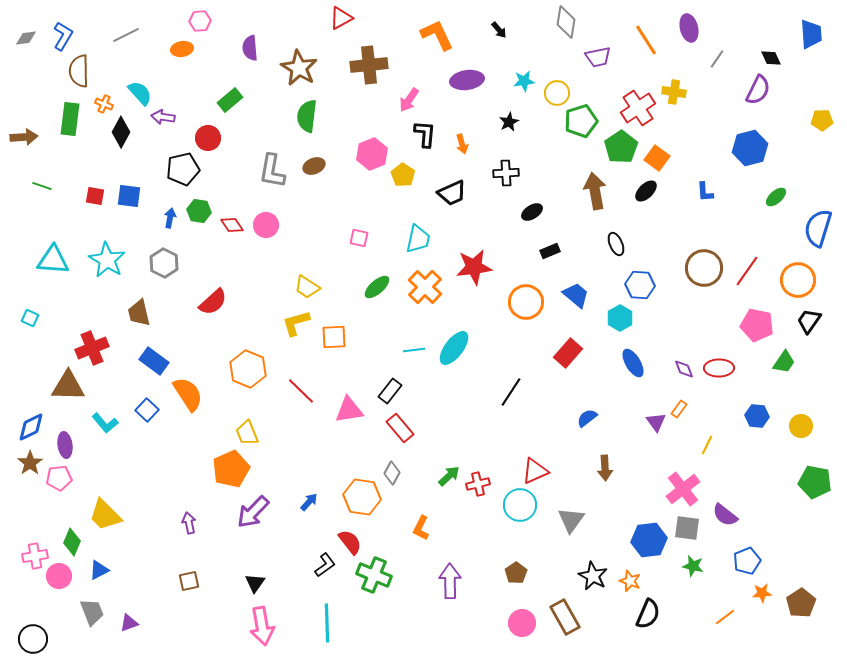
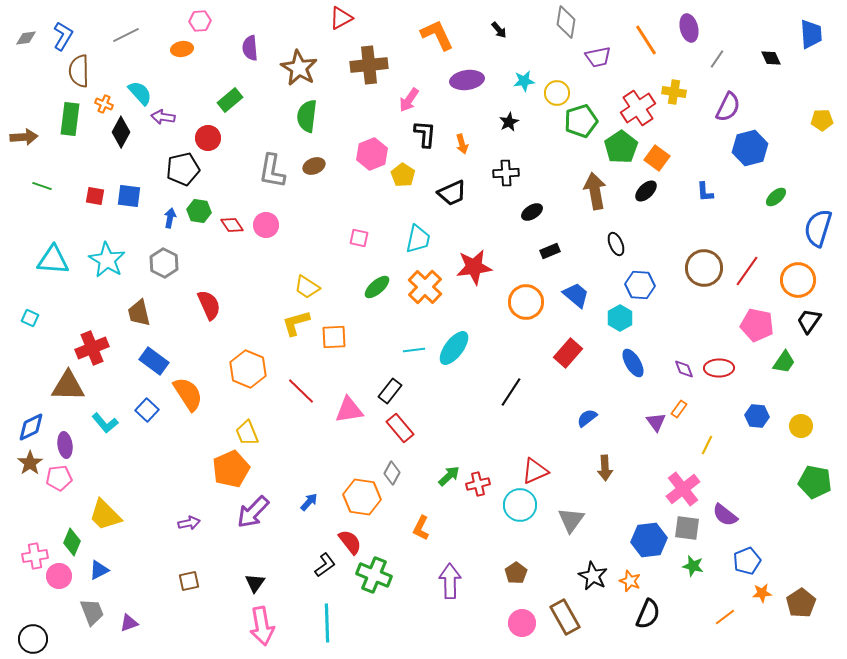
purple semicircle at (758, 90): moved 30 px left, 17 px down
red semicircle at (213, 302): moved 4 px left, 3 px down; rotated 72 degrees counterclockwise
purple arrow at (189, 523): rotated 90 degrees clockwise
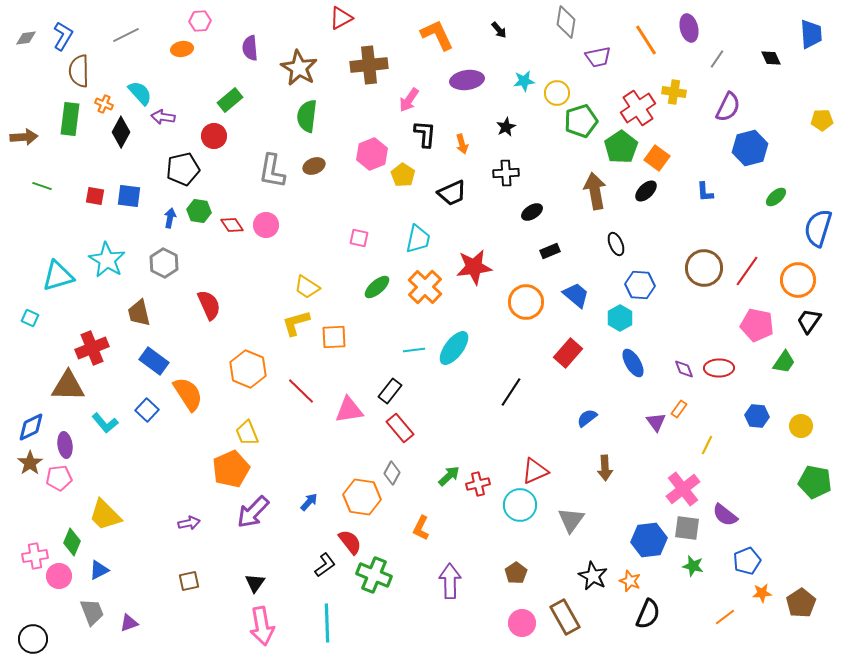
black star at (509, 122): moved 3 px left, 5 px down
red circle at (208, 138): moved 6 px right, 2 px up
cyan triangle at (53, 260): moved 5 px right, 16 px down; rotated 20 degrees counterclockwise
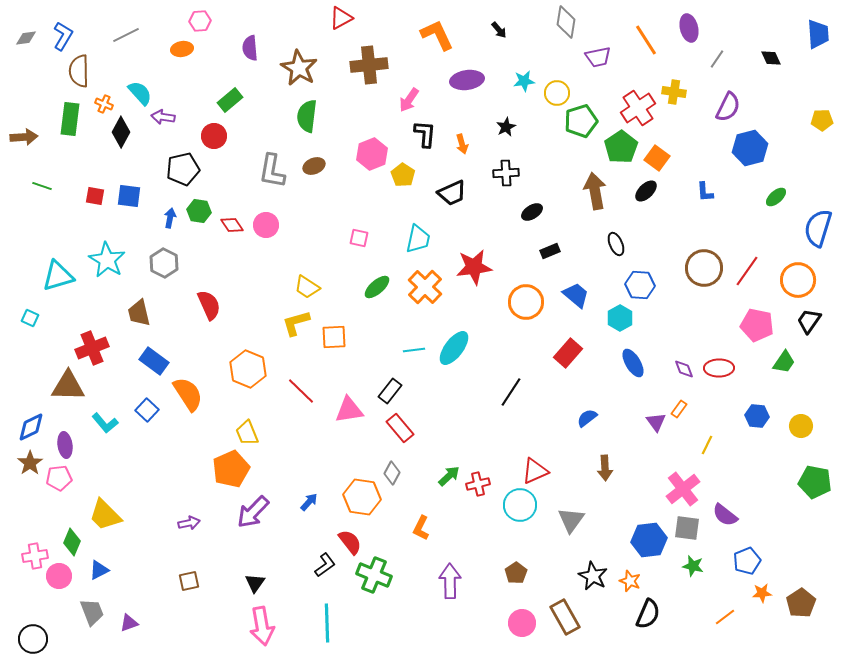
blue trapezoid at (811, 34): moved 7 px right
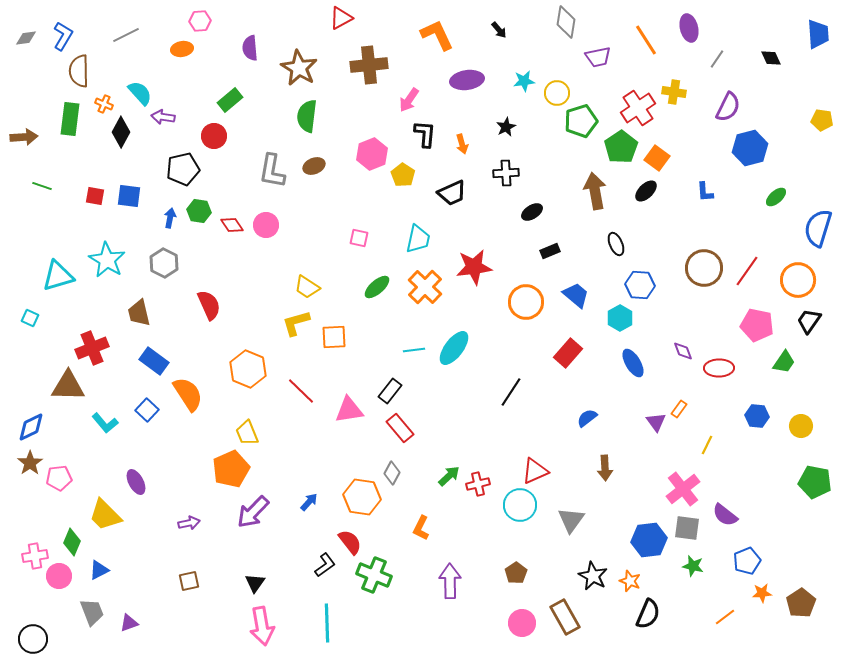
yellow pentagon at (822, 120): rotated 10 degrees clockwise
purple diamond at (684, 369): moved 1 px left, 18 px up
purple ellipse at (65, 445): moved 71 px right, 37 px down; rotated 20 degrees counterclockwise
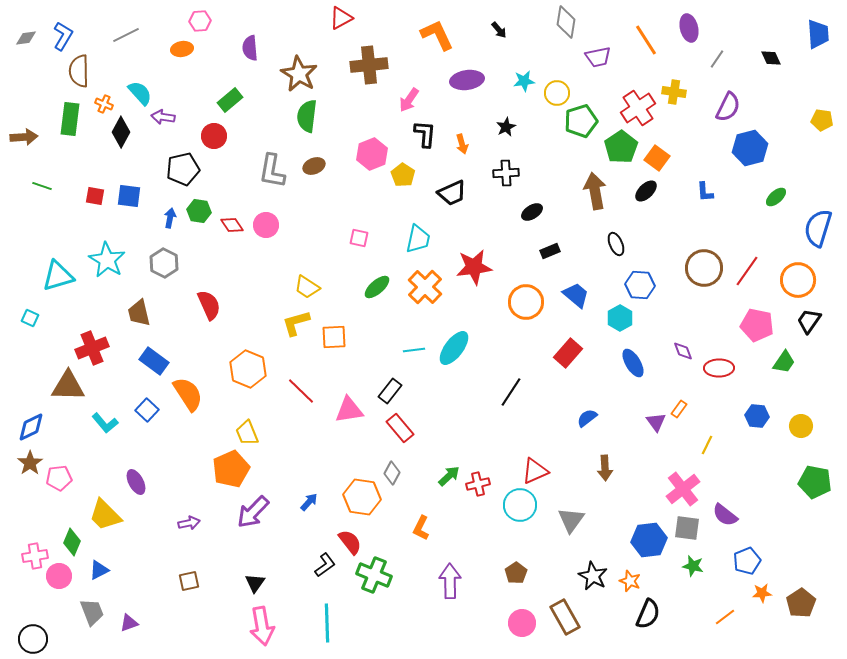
brown star at (299, 68): moved 6 px down
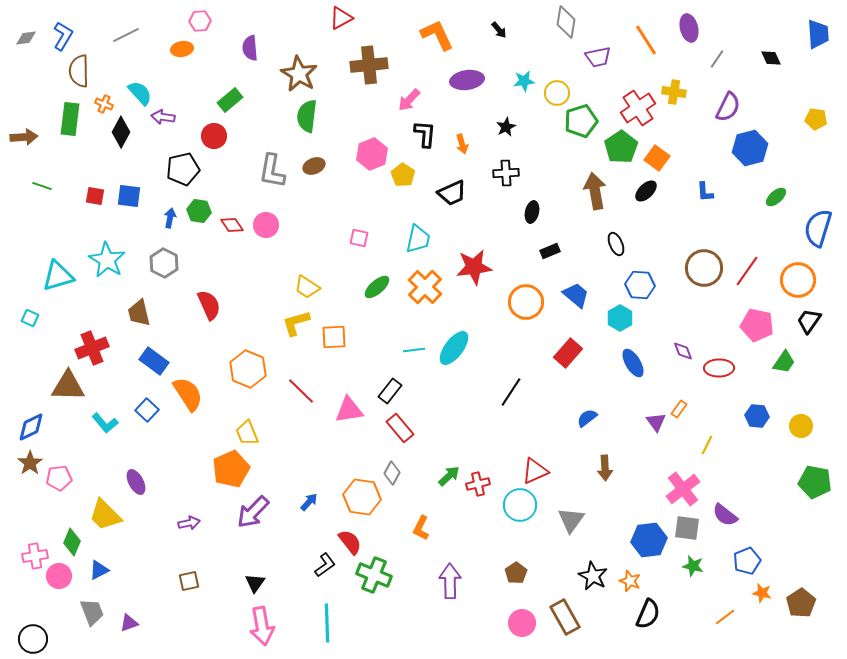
pink arrow at (409, 100): rotated 10 degrees clockwise
yellow pentagon at (822, 120): moved 6 px left, 1 px up
black ellipse at (532, 212): rotated 45 degrees counterclockwise
orange star at (762, 593): rotated 18 degrees clockwise
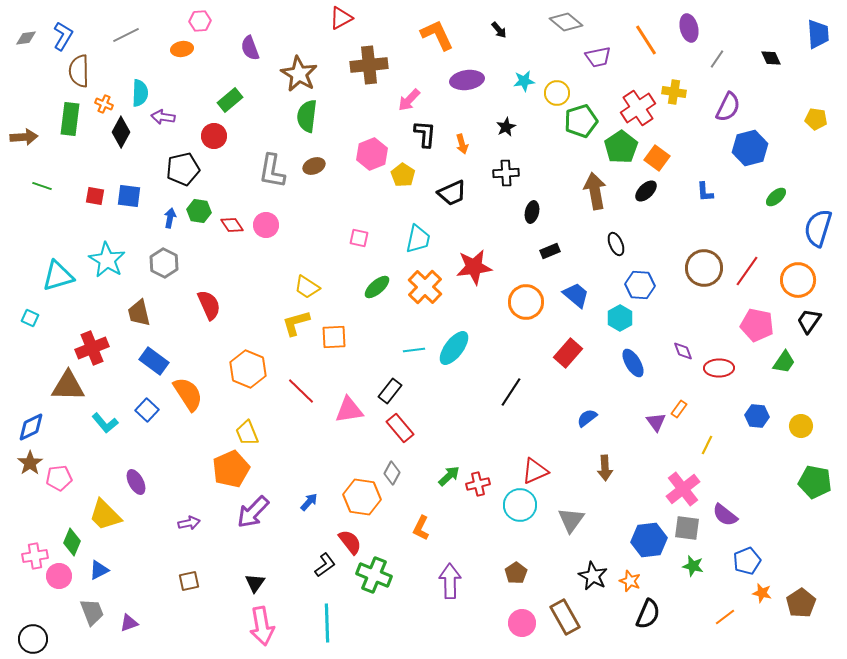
gray diamond at (566, 22): rotated 60 degrees counterclockwise
purple semicircle at (250, 48): rotated 15 degrees counterclockwise
cyan semicircle at (140, 93): rotated 44 degrees clockwise
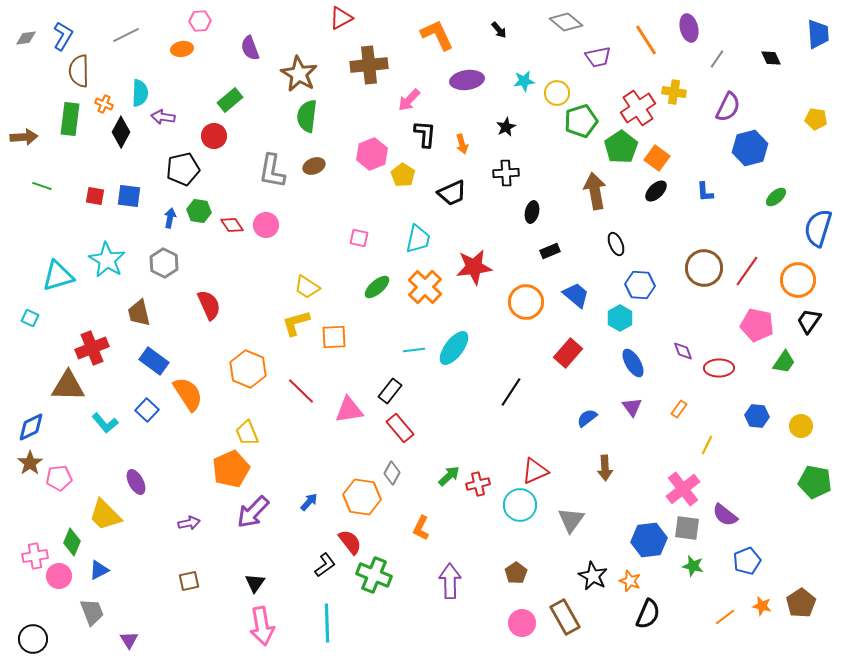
black ellipse at (646, 191): moved 10 px right
purple triangle at (656, 422): moved 24 px left, 15 px up
orange star at (762, 593): moved 13 px down
purple triangle at (129, 623): moved 17 px down; rotated 42 degrees counterclockwise
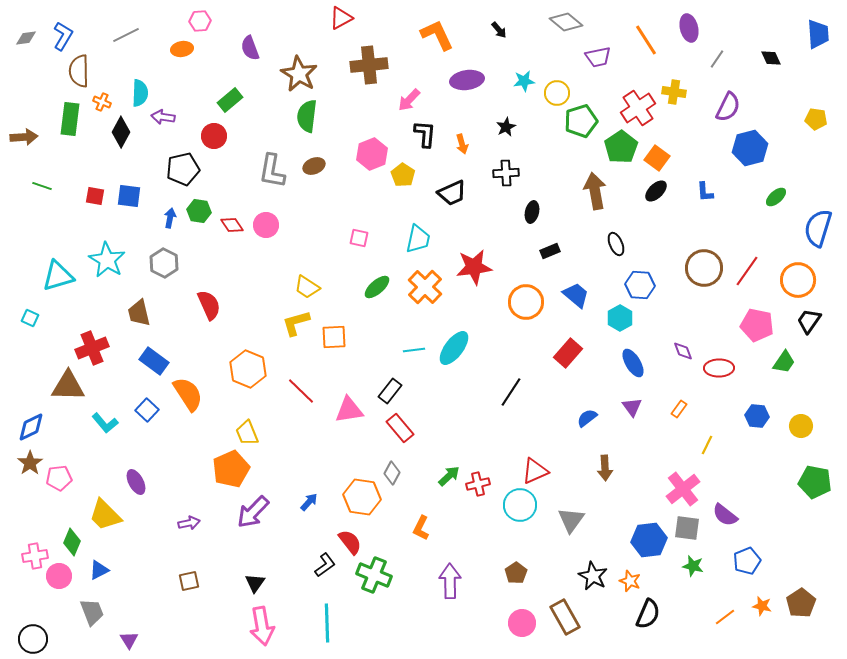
orange cross at (104, 104): moved 2 px left, 2 px up
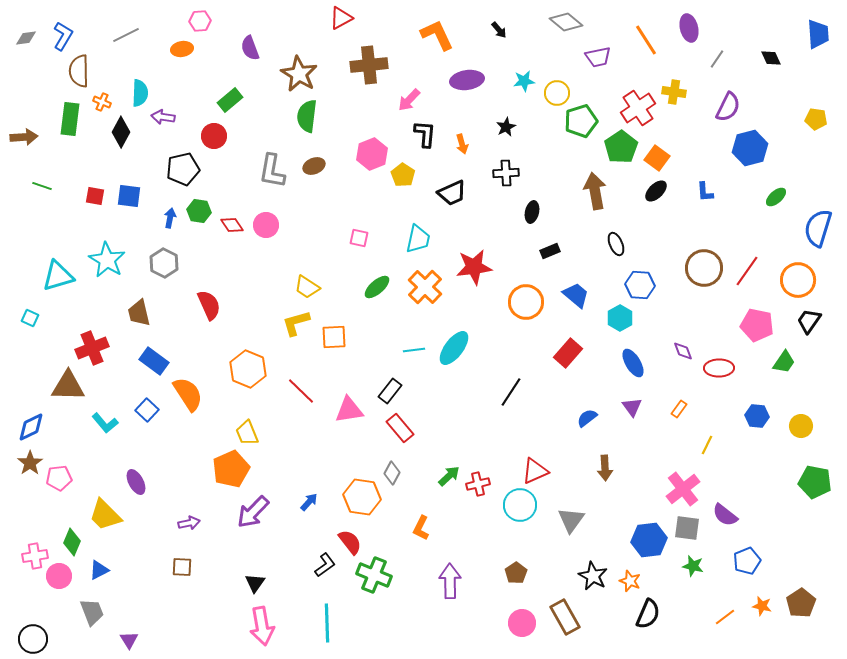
brown square at (189, 581): moved 7 px left, 14 px up; rotated 15 degrees clockwise
